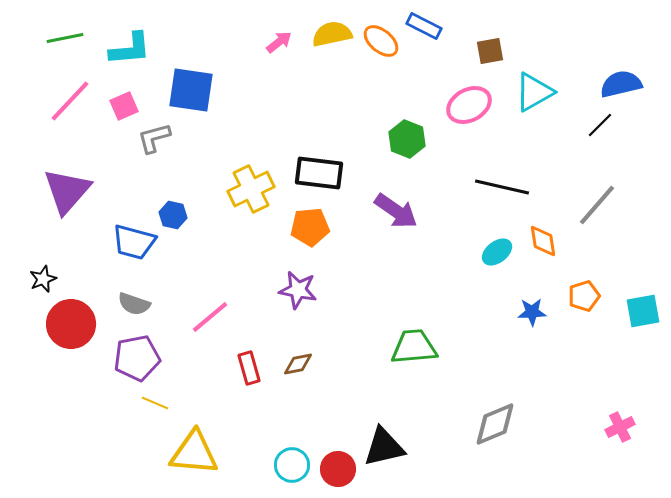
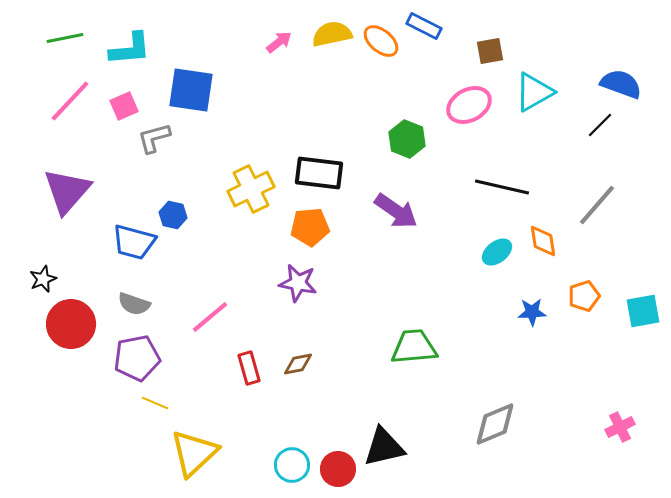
blue semicircle at (621, 84): rotated 33 degrees clockwise
purple star at (298, 290): moved 7 px up
yellow triangle at (194, 453): rotated 48 degrees counterclockwise
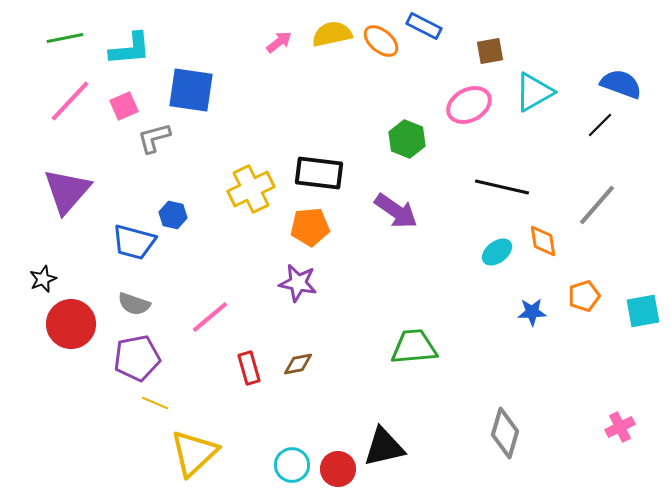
gray diamond at (495, 424): moved 10 px right, 9 px down; rotated 51 degrees counterclockwise
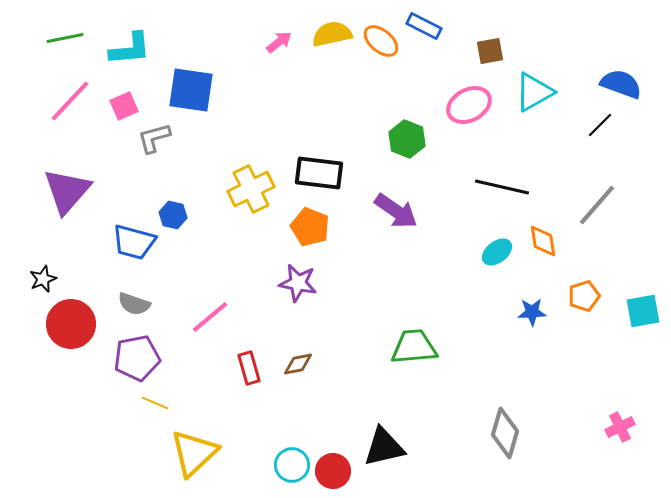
orange pentagon at (310, 227): rotated 27 degrees clockwise
red circle at (338, 469): moved 5 px left, 2 px down
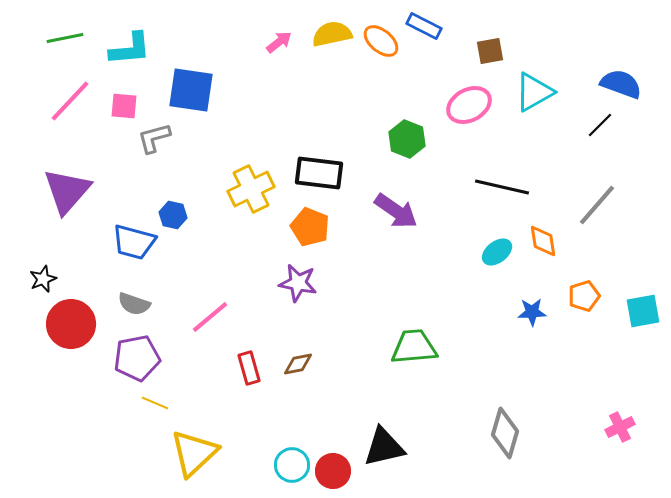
pink square at (124, 106): rotated 28 degrees clockwise
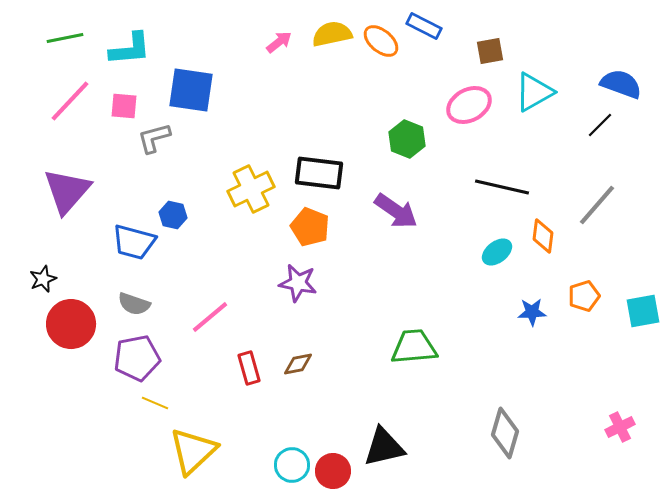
orange diamond at (543, 241): moved 5 px up; rotated 16 degrees clockwise
yellow triangle at (194, 453): moved 1 px left, 2 px up
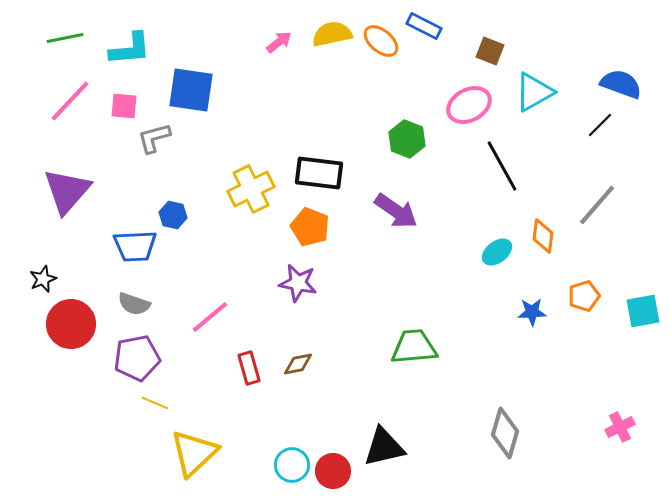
brown square at (490, 51): rotated 32 degrees clockwise
black line at (502, 187): moved 21 px up; rotated 48 degrees clockwise
blue trapezoid at (134, 242): moved 1 px right, 4 px down; rotated 18 degrees counterclockwise
yellow triangle at (193, 451): moved 1 px right, 2 px down
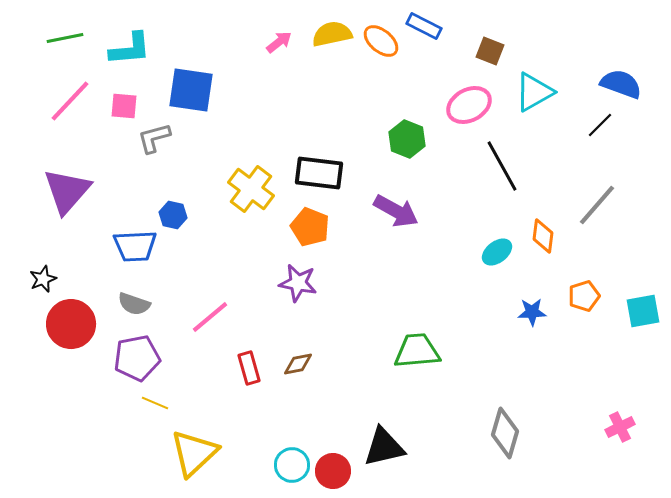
yellow cross at (251, 189): rotated 27 degrees counterclockwise
purple arrow at (396, 211): rotated 6 degrees counterclockwise
green trapezoid at (414, 347): moved 3 px right, 4 px down
